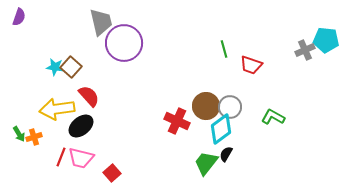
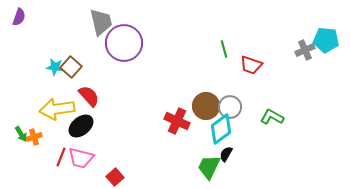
green L-shape: moved 1 px left
green arrow: moved 2 px right
green trapezoid: moved 3 px right, 4 px down; rotated 12 degrees counterclockwise
red square: moved 3 px right, 4 px down
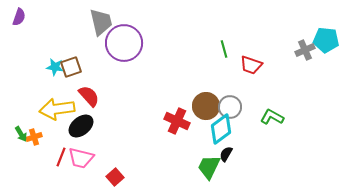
brown square: rotated 30 degrees clockwise
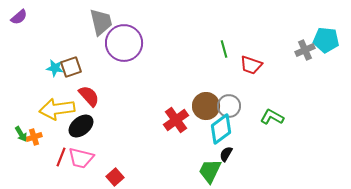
purple semicircle: rotated 30 degrees clockwise
cyan star: moved 1 px down
gray circle: moved 1 px left, 1 px up
red cross: moved 1 px left, 1 px up; rotated 30 degrees clockwise
green trapezoid: moved 1 px right, 4 px down
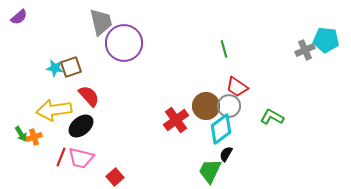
red trapezoid: moved 14 px left, 22 px down; rotated 15 degrees clockwise
yellow arrow: moved 3 px left, 1 px down
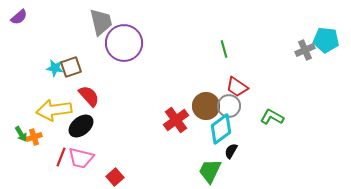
black semicircle: moved 5 px right, 3 px up
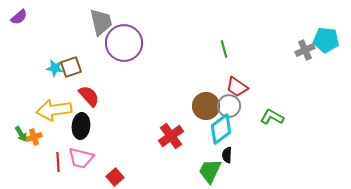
red cross: moved 5 px left, 16 px down
black ellipse: rotated 45 degrees counterclockwise
black semicircle: moved 4 px left, 4 px down; rotated 28 degrees counterclockwise
red line: moved 3 px left, 5 px down; rotated 24 degrees counterclockwise
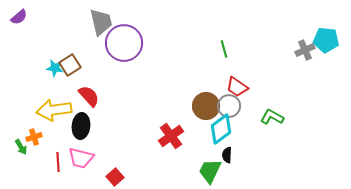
brown square: moved 1 px left, 2 px up; rotated 15 degrees counterclockwise
green arrow: moved 13 px down
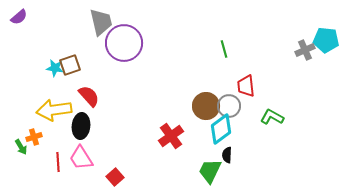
brown square: rotated 15 degrees clockwise
red trapezoid: moved 9 px right, 1 px up; rotated 50 degrees clockwise
pink trapezoid: rotated 44 degrees clockwise
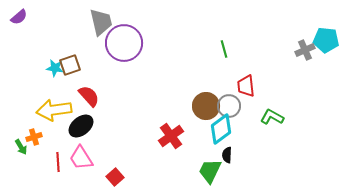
black ellipse: rotated 45 degrees clockwise
